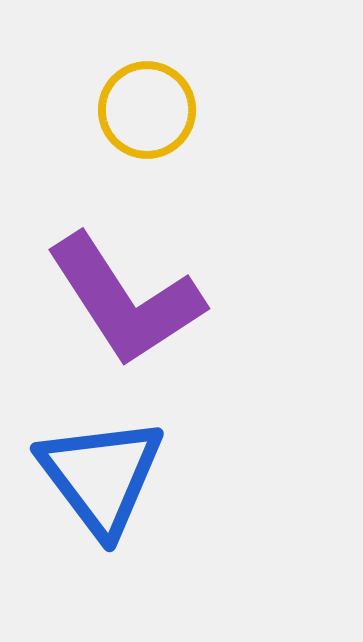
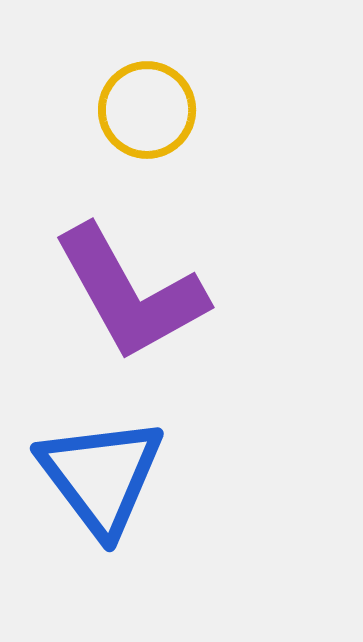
purple L-shape: moved 5 px right, 7 px up; rotated 4 degrees clockwise
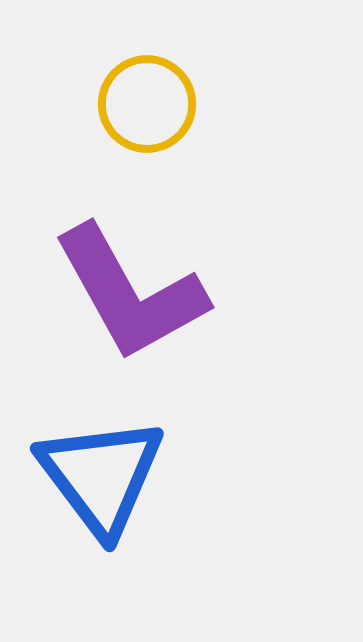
yellow circle: moved 6 px up
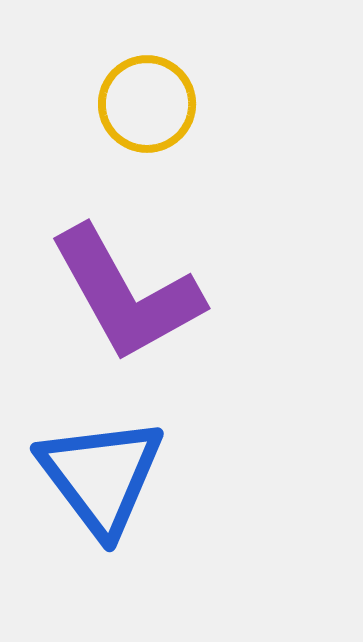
purple L-shape: moved 4 px left, 1 px down
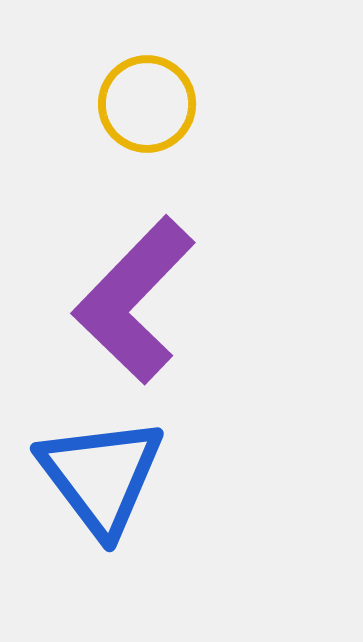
purple L-shape: moved 8 px right, 6 px down; rotated 73 degrees clockwise
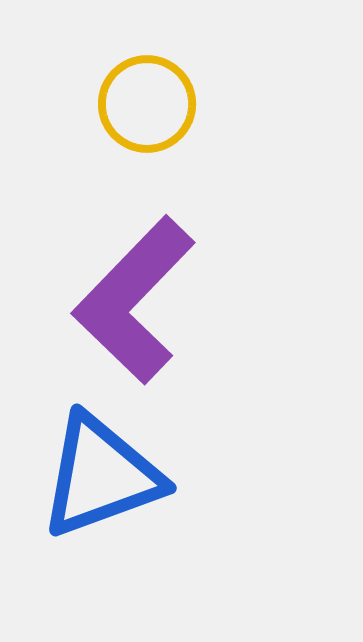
blue triangle: rotated 47 degrees clockwise
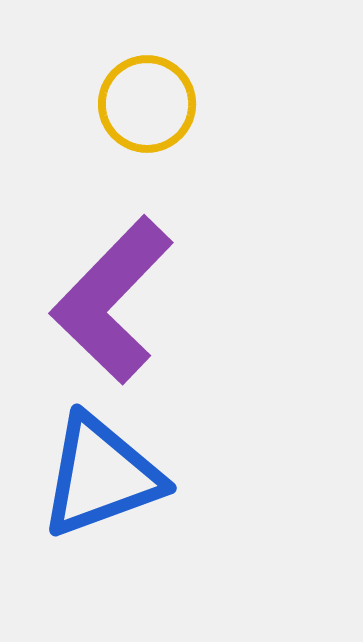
purple L-shape: moved 22 px left
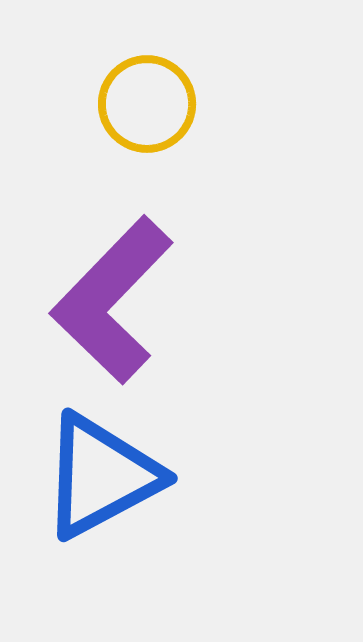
blue triangle: rotated 8 degrees counterclockwise
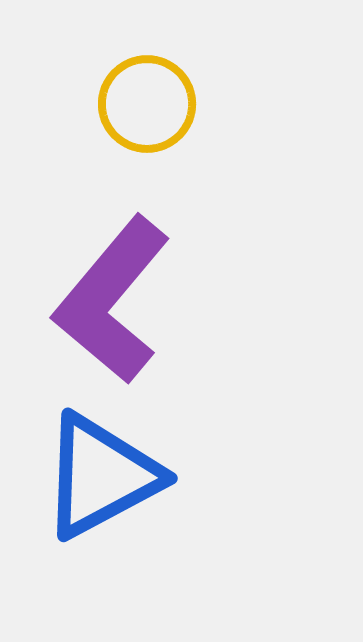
purple L-shape: rotated 4 degrees counterclockwise
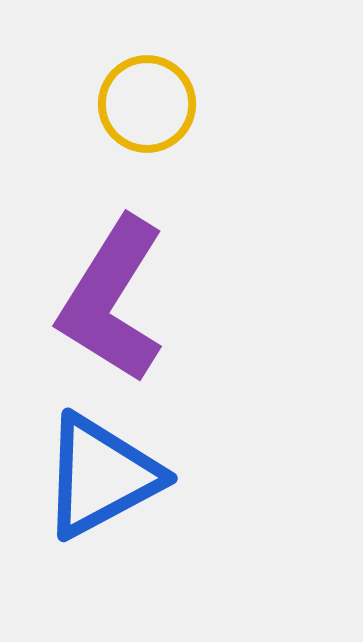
purple L-shape: rotated 8 degrees counterclockwise
